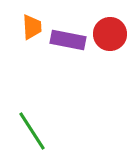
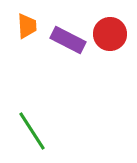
orange trapezoid: moved 5 px left, 1 px up
purple rectangle: rotated 16 degrees clockwise
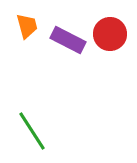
orange trapezoid: rotated 12 degrees counterclockwise
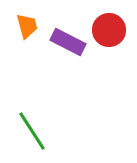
red circle: moved 1 px left, 4 px up
purple rectangle: moved 2 px down
